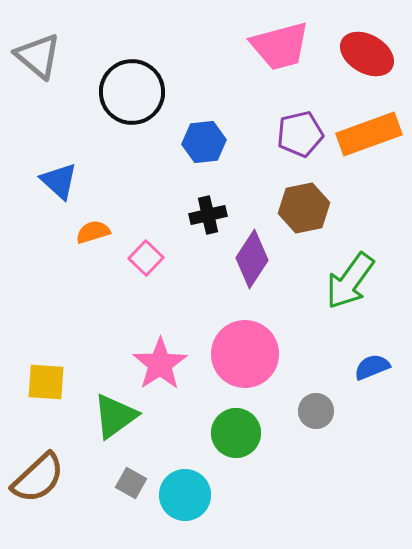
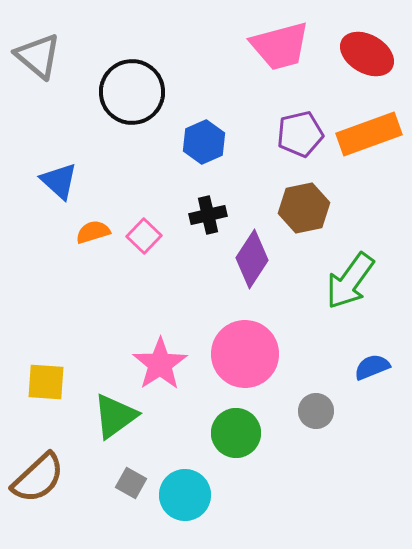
blue hexagon: rotated 18 degrees counterclockwise
pink square: moved 2 px left, 22 px up
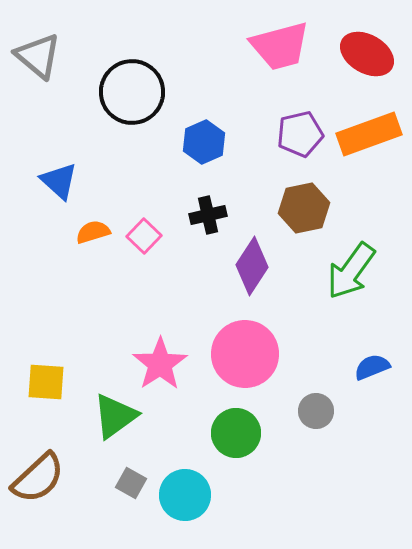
purple diamond: moved 7 px down
green arrow: moved 1 px right, 10 px up
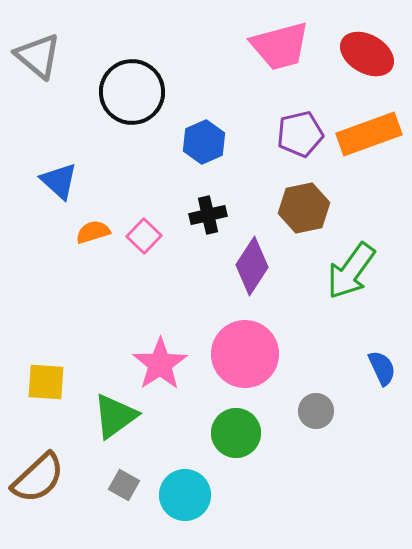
blue semicircle: moved 10 px right, 1 px down; rotated 87 degrees clockwise
gray square: moved 7 px left, 2 px down
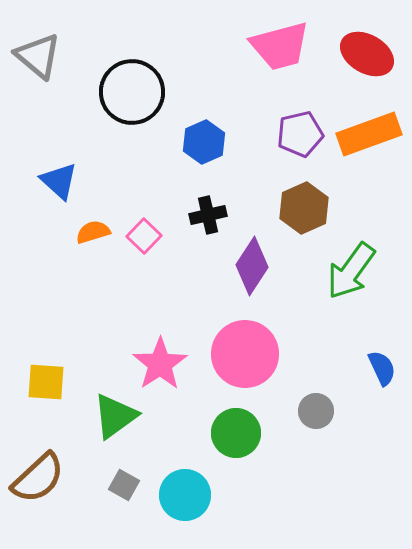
brown hexagon: rotated 12 degrees counterclockwise
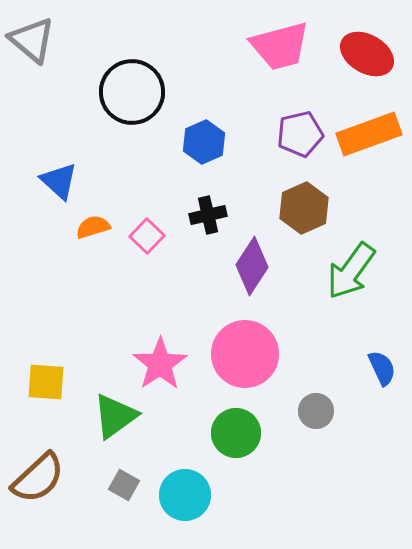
gray triangle: moved 6 px left, 16 px up
orange semicircle: moved 5 px up
pink square: moved 3 px right
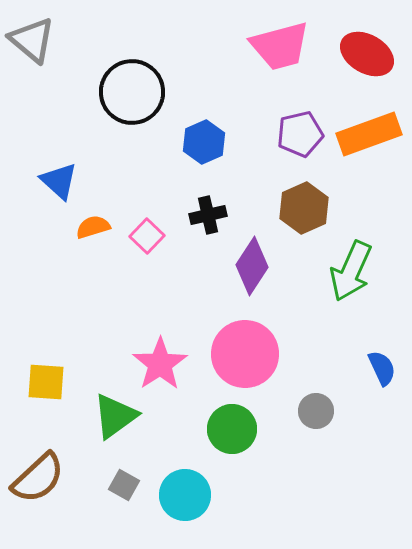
green arrow: rotated 12 degrees counterclockwise
green circle: moved 4 px left, 4 px up
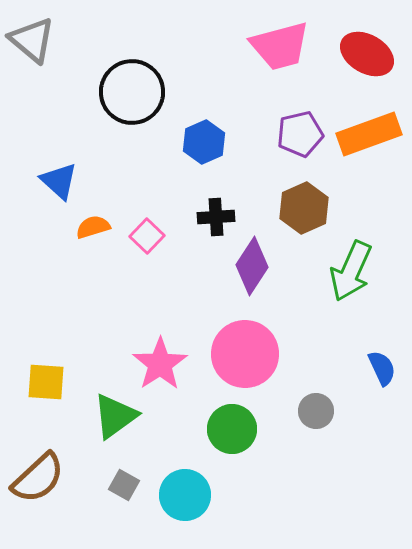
black cross: moved 8 px right, 2 px down; rotated 9 degrees clockwise
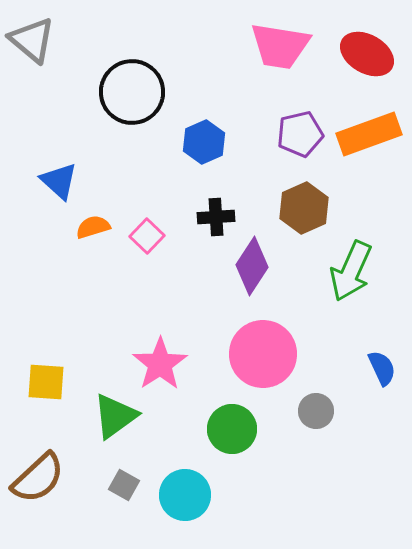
pink trapezoid: rotated 24 degrees clockwise
pink circle: moved 18 px right
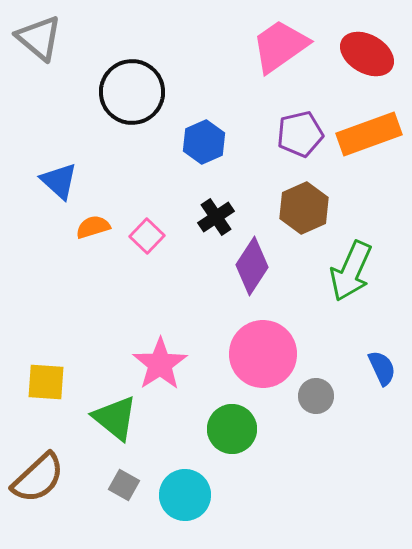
gray triangle: moved 7 px right, 2 px up
pink trapezoid: rotated 136 degrees clockwise
black cross: rotated 30 degrees counterclockwise
gray circle: moved 15 px up
green triangle: moved 2 px down; rotated 45 degrees counterclockwise
